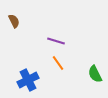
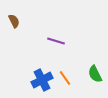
orange line: moved 7 px right, 15 px down
blue cross: moved 14 px right
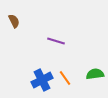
green semicircle: rotated 108 degrees clockwise
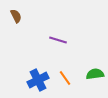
brown semicircle: moved 2 px right, 5 px up
purple line: moved 2 px right, 1 px up
blue cross: moved 4 px left
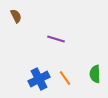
purple line: moved 2 px left, 1 px up
green semicircle: rotated 84 degrees counterclockwise
blue cross: moved 1 px right, 1 px up
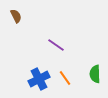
purple line: moved 6 px down; rotated 18 degrees clockwise
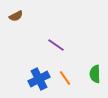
brown semicircle: rotated 88 degrees clockwise
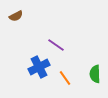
blue cross: moved 12 px up
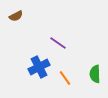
purple line: moved 2 px right, 2 px up
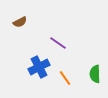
brown semicircle: moved 4 px right, 6 px down
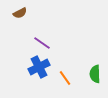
brown semicircle: moved 9 px up
purple line: moved 16 px left
